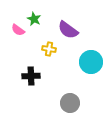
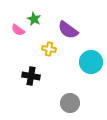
black cross: rotated 12 degrees clockwise
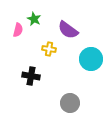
pink semicircle: rotated 112 degrees counterclockwise
cyan circle: moved 3 px up
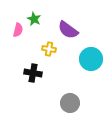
black cross: moved 2 px right, 3 px up
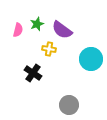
green star: moved 3 px right, 5 px down; rotated 24 degrees clockwise
purple semicircle: moved 6 px left
black cross: rotated 24 degrees clockwise
gray circle: moved 1 px left, 2 px down
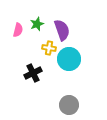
purple semicircle: rotated 145 degrees counterclockwise
yellow cross: moved 1 px up
cyan circle: moved 22 px left
black cross: rotated 30 degrees clockwise
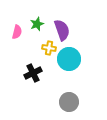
pink semicircle: moved 1 px left, 2 px down
gray circle: moved 3 px up
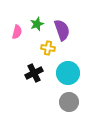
yellow cross: moved 1 px left
cyan circle: moved 1 px left, 14 px down
black cross: moved 1 px right
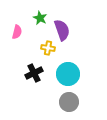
green star: moved 3 px right, 6 px up; rotated 24 degrees counterclockwise
cyan circle: moved 1 px down
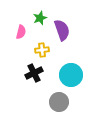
green star: rotated 24 degrees clockwise
pink semicircle: moved 4 px right
yellow cross: moved 6 px left, 2 px down; rotated 16 degrees counterclockwise
cyan circle: moved 3 px right, 1 px down
gray circle: moved 10 px left
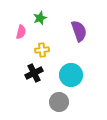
purple semicircle: moved 17 px right, 1 px down
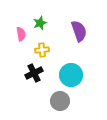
green star: moved 5 px down
pink semicircle: moved 2 px down; rotated 24 degrees counterclockwise
gray circle: moved 1 px right, 1 px up
